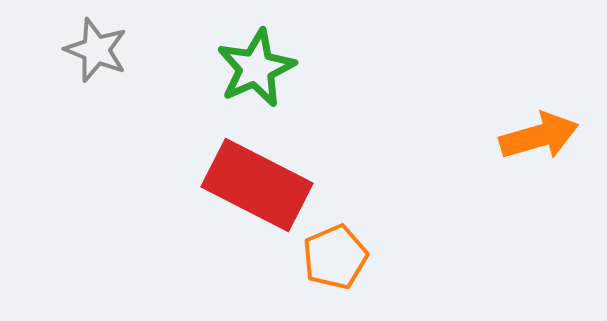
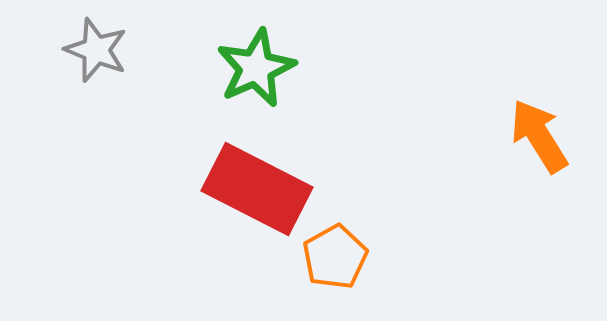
orange arrow: rotated 106 degrees counterclockwise
red rectangle: moved 4 px down
orange pentagon: rotated 6 degrees counterclockwise
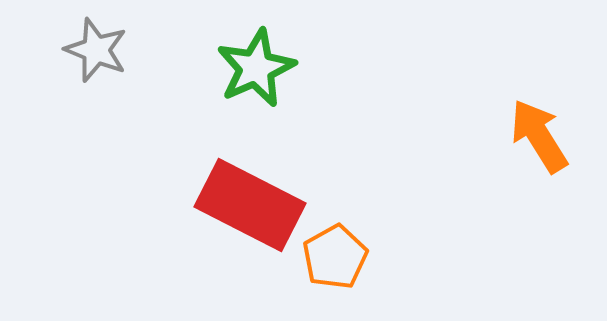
red rectangle: moved 7 px left, 16 px down
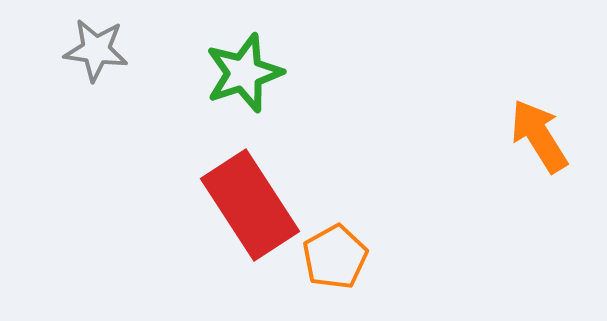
gray star: rotated 14 degrees counterclockwise
green star: moved 12 px left, 5 px down; rotated 6 degrees clockwise
red rectangle: rotated 30 degrees clockwise
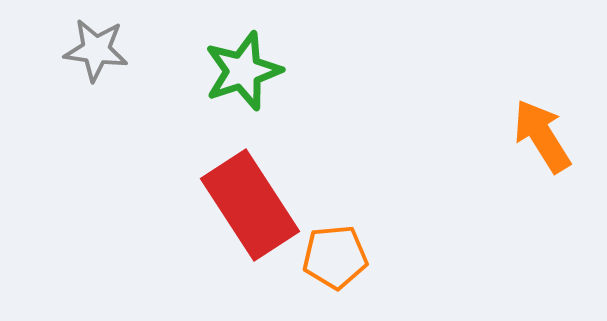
green star: moved 1 px left, 2 px up
orange arrow: moved 3 px right
orange pentagon: rotated 24 degrees clockwise
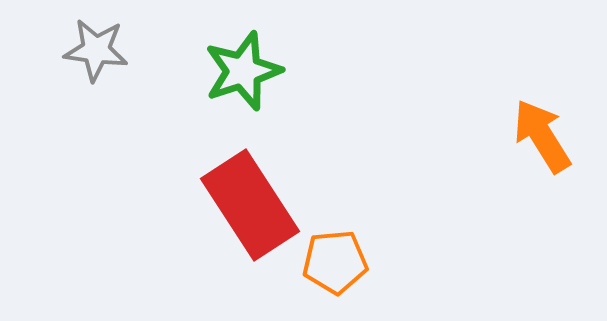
orange pentagon: moved 5 px down
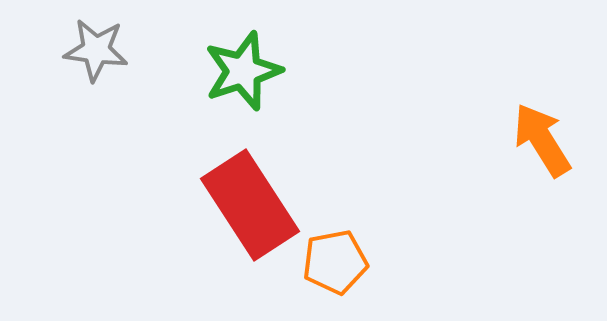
orange arrow: moved 4 px down
orange pentagon: rotated 6 degrees counterclockwise
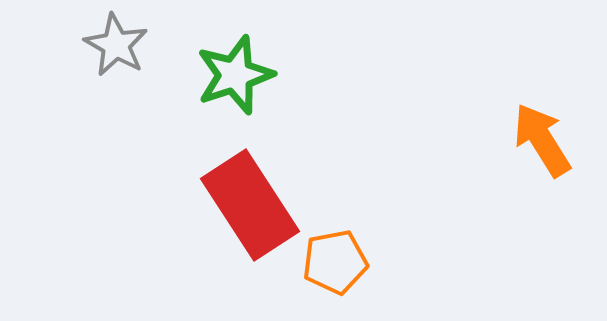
gray star: moved 20 px right, 5 px up; rotated 22 degrees clockwise
green star: moved 8 px left, 4 px down
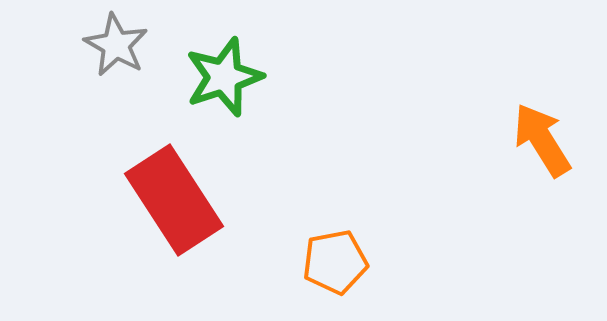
green star: moved 11 px left, 2 px down
red rectangle: moved 76 px left, 5 px up
